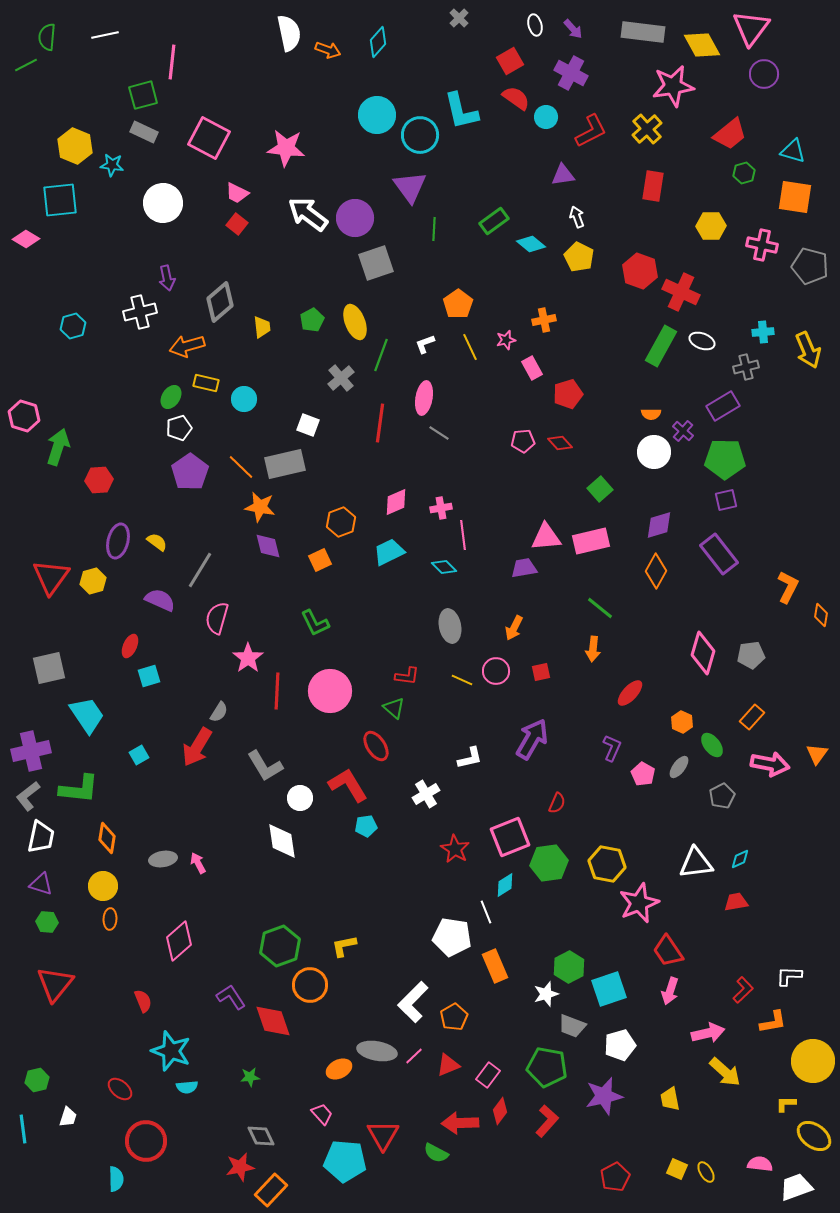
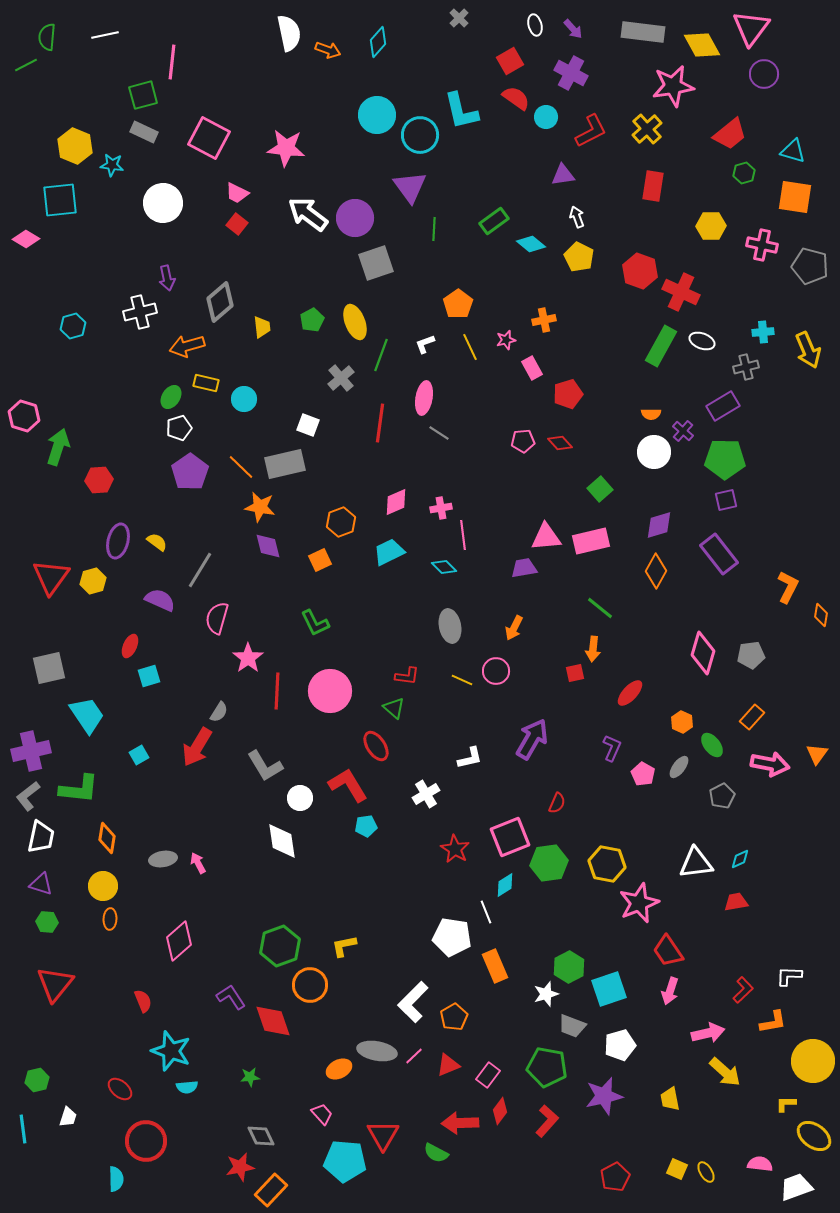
red square at (541, 672): moved 34 px right, 1 px down
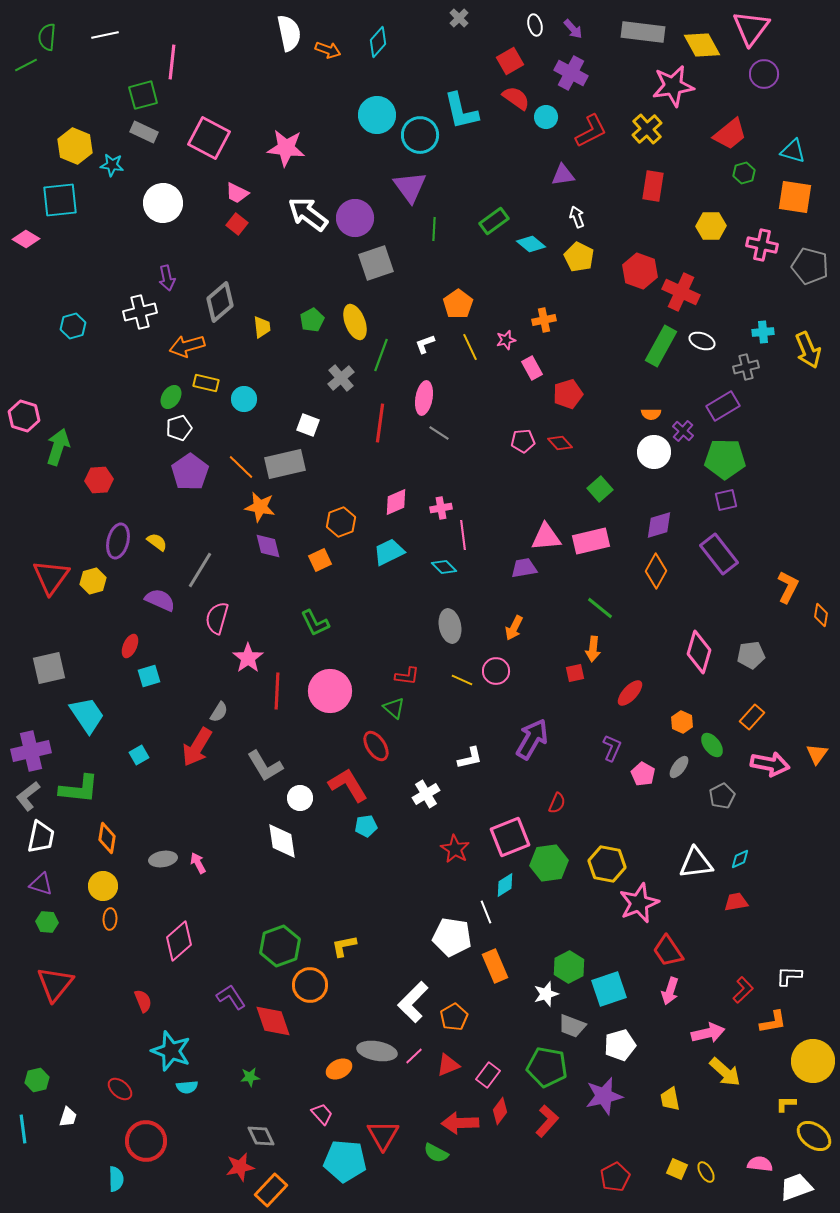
pink diamond at (703, 653): moved 4 px left, 1 px up
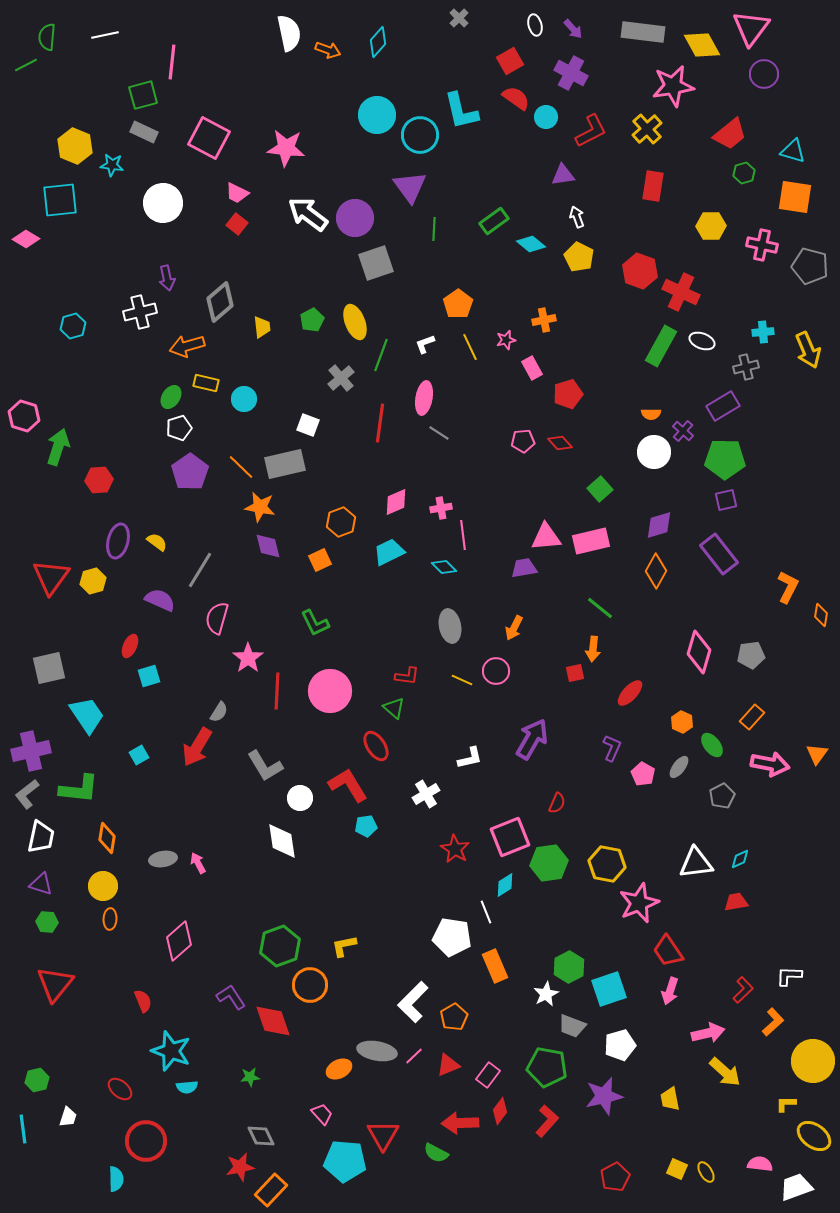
gray L-shape at (28, 796): moved 1 px left, 2 px up
white star at (546, 994): rotated 10 degrees counterclockwise
orange L-shape at (773, 1022): rotated 32 degrees counterclockwise
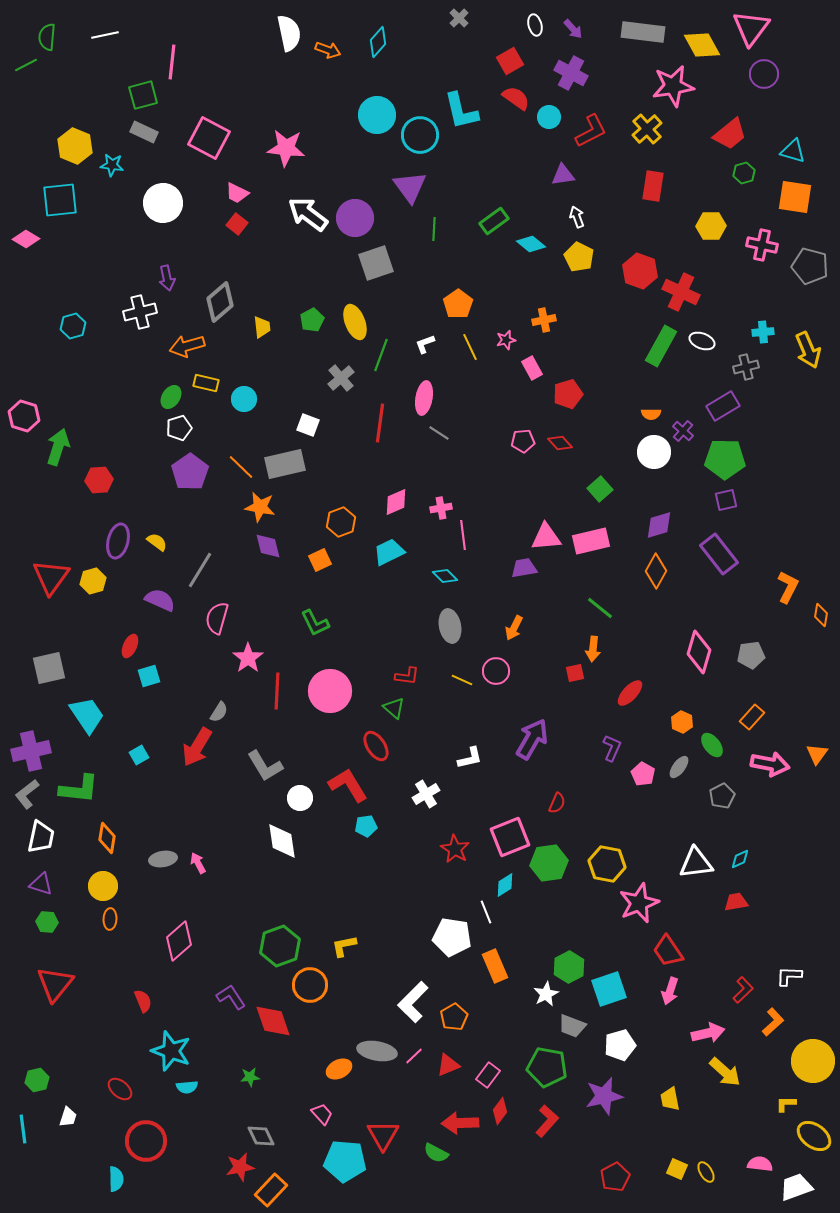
cyan circle at (546, 117): moved 3 px right
cyan diamond at (444, 567): moved 1 px right, 9 px down
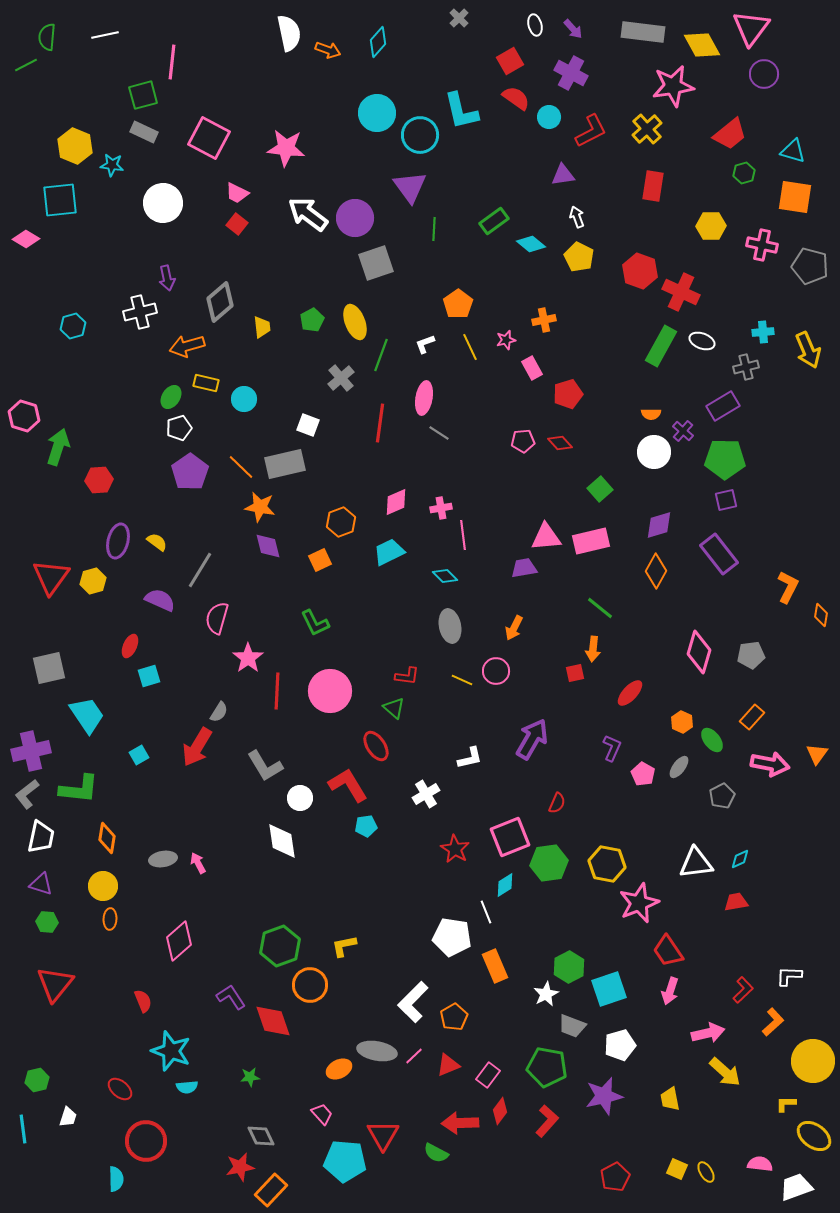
cyan circle at (377, 115): moved 2 px up
green ellipse at (712, 745): moved 5 px up
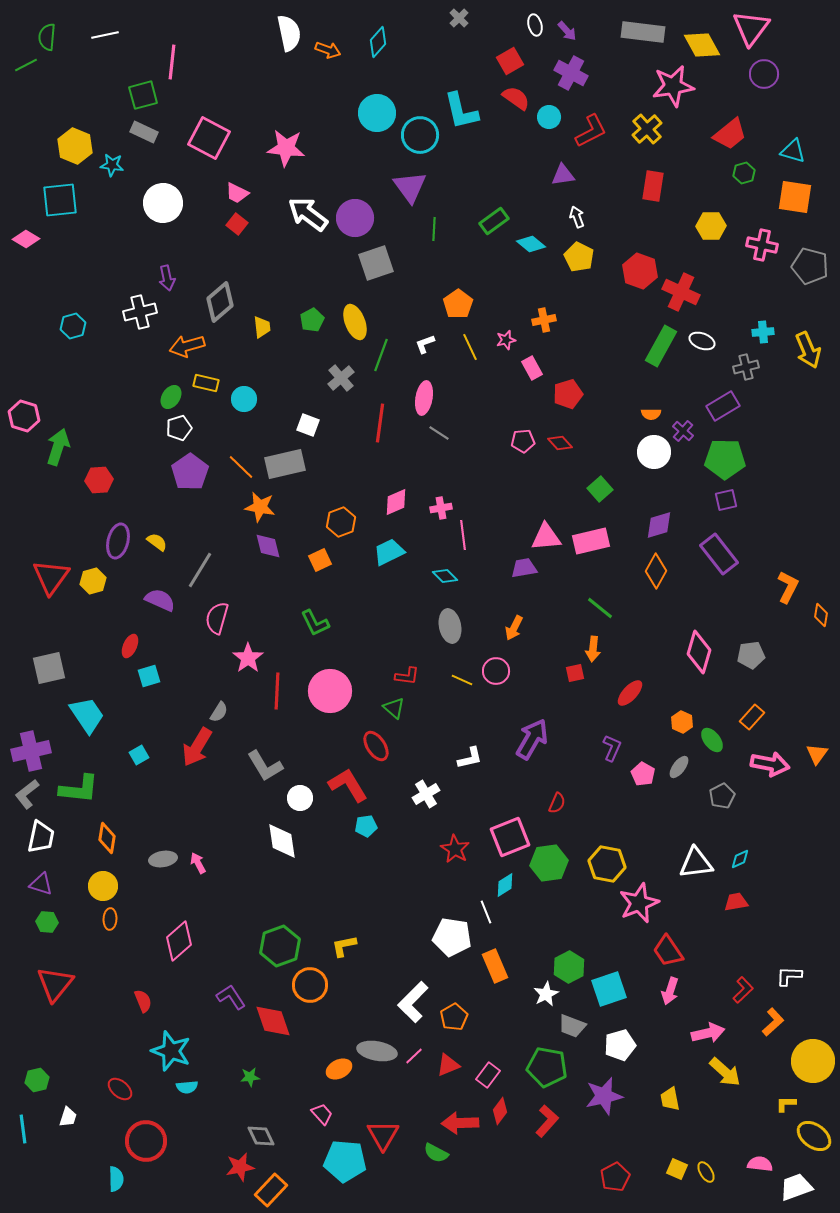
purple arrow at (573, 29): moved 6 px left, 2 px down
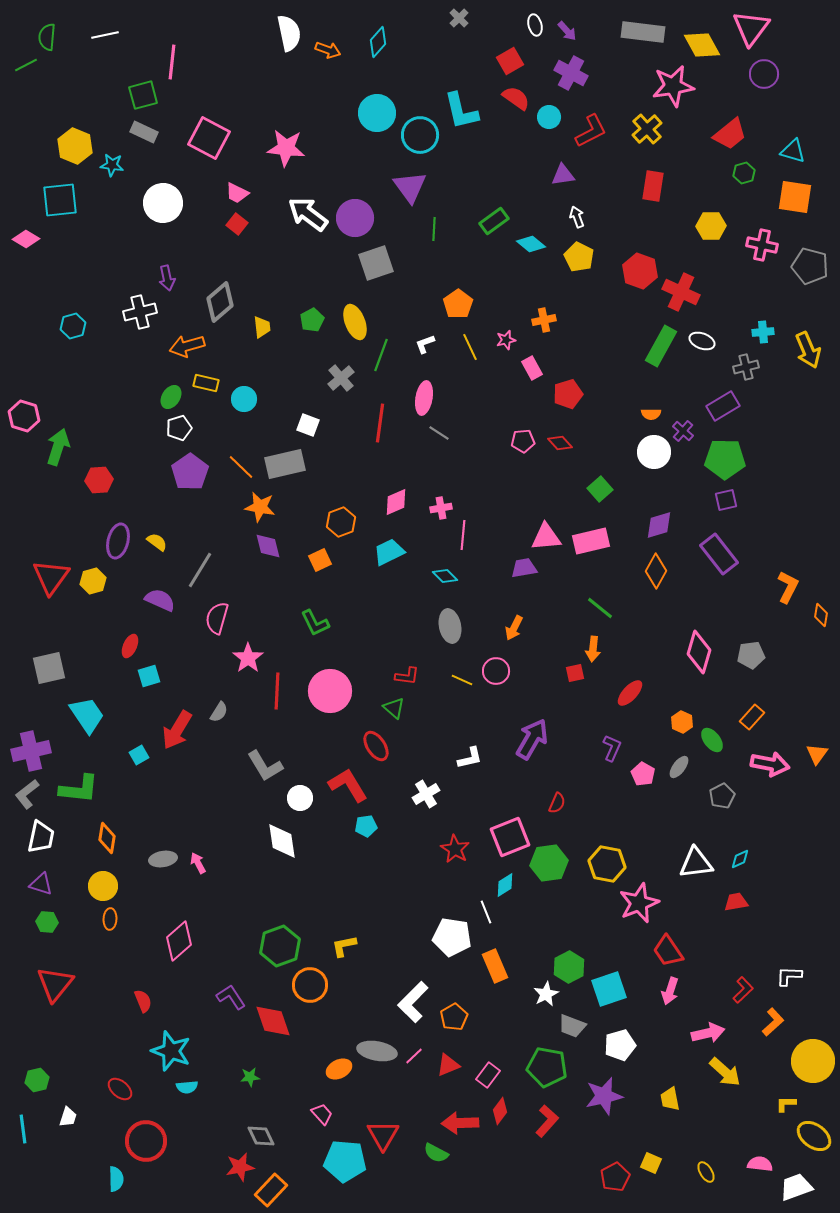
pink line at (463, 535): rotated 12 degrees clockwise
red arrow at (197, 747): moved 20 px left, 17 px up
yellow square at (677, 1169): moved 26 px left, 6 px up
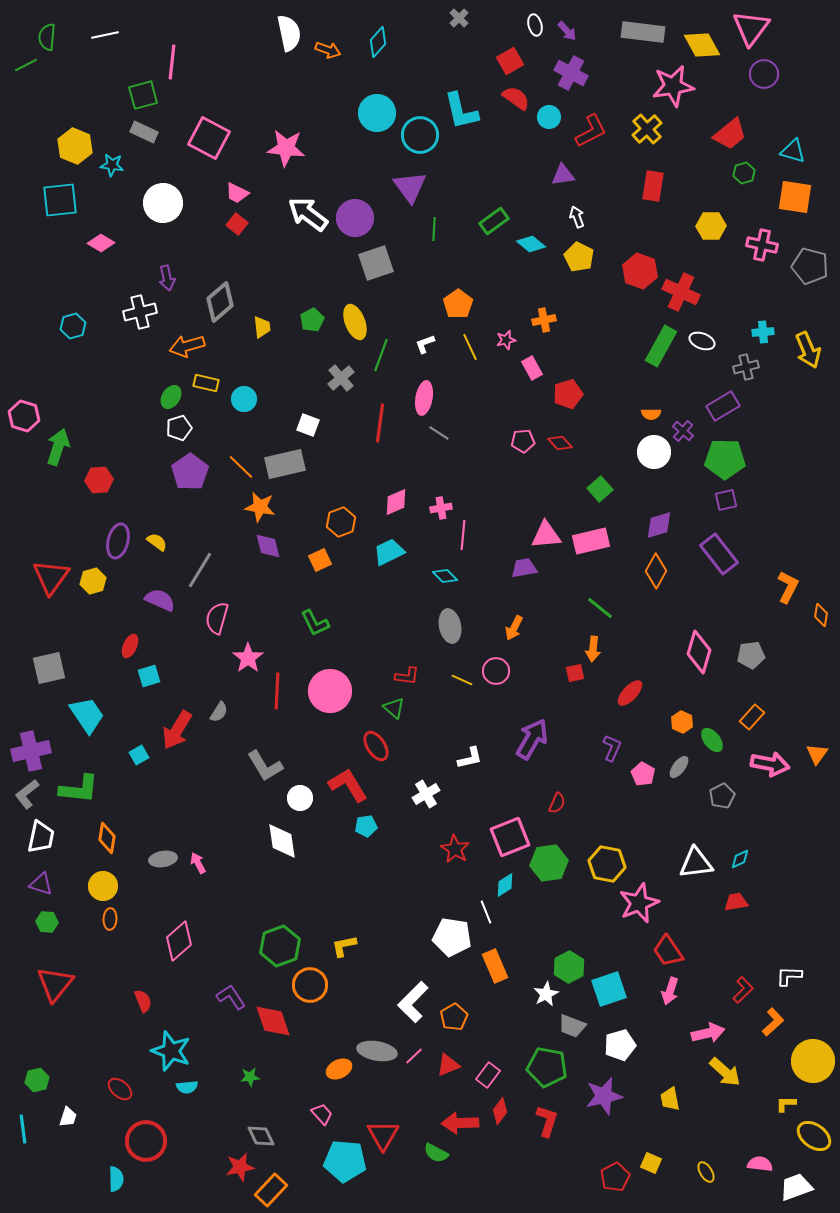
pink diamond at (26, 239): moved 75 px right, 4 px down
pink triangle at (546, 537): moved 2 px up
red L-shape at (547, 1121): rotated 24 degrees counterclockwise
